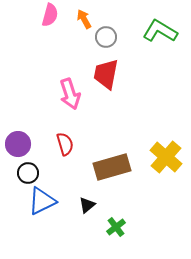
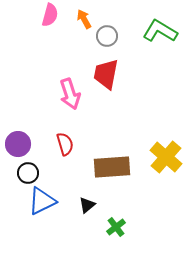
gray circle: moved 1 px right, 1 px up
brown rectangle: rotated 12 degrees clockwise
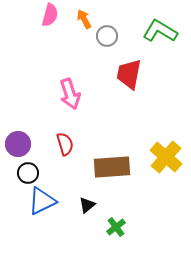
red trapezoid: moved 23 px right
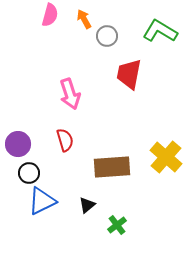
red semicircle: moved 4 px up
black circle: moved 1 px right
green cross: moved 1 px right, 2 px up
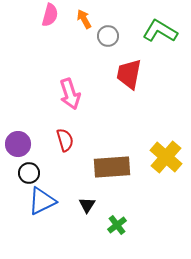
gray circle: moved 1 px right
black triangle: rotated 18 degrees counterclockwise
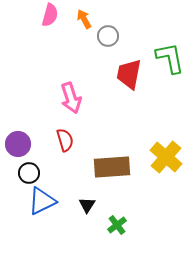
green L-shape: moved 10 px right, 27 px down; rotated 48 degrees clockwise
pink arrow: moved 1 px right, 4 px down
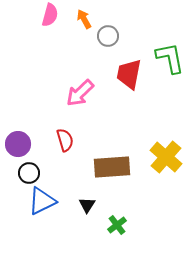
pink arrow: moved 9 px right, 5 px up; rotated 64 degrees clockwise
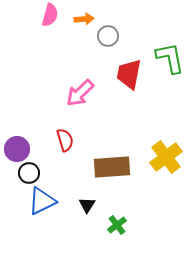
orange arrow: rotated 114 degrees clockwise
purple circle: moved 1 px left, 5 px down
yellow cross: rotated 12 degrees clockwise
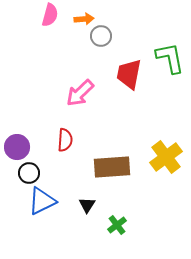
gray circle: moved 7 px left
red semicircle: rotated 20 degrees clockwise
purple circle: moved 2 px up
